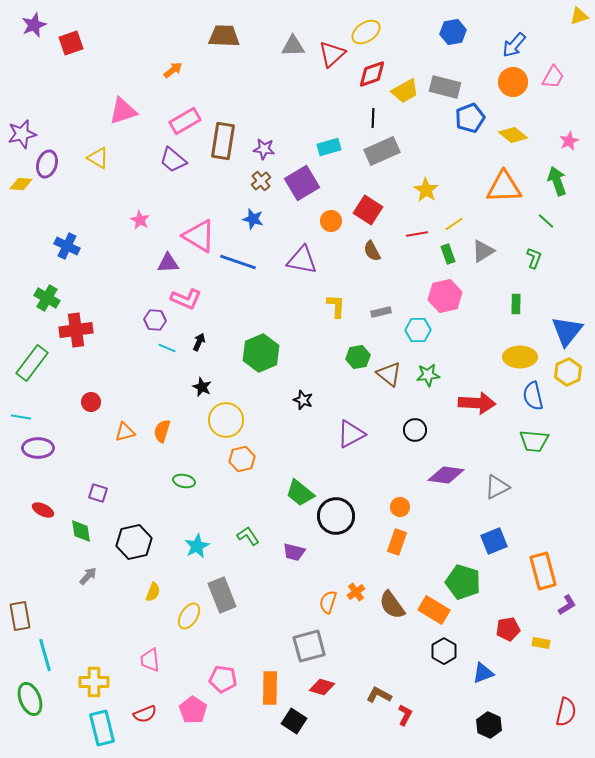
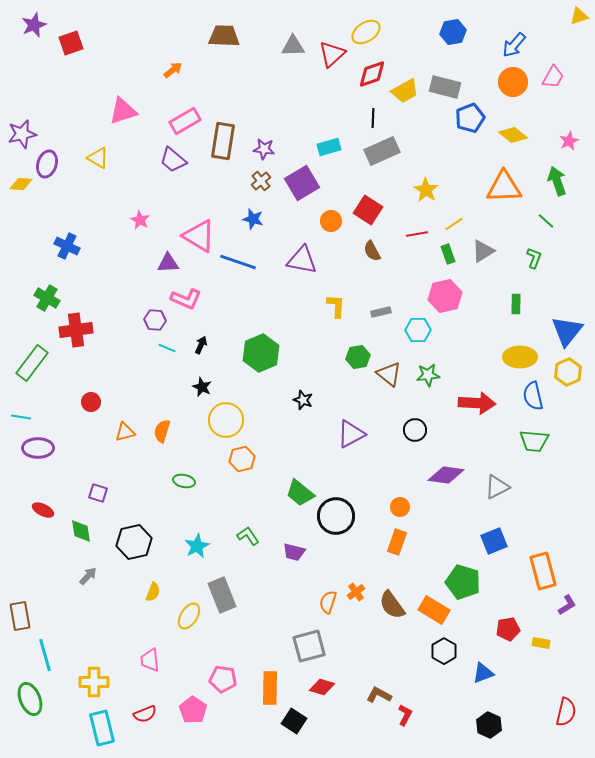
black arrow at (199, 342): moved 2 px right, 3 px down
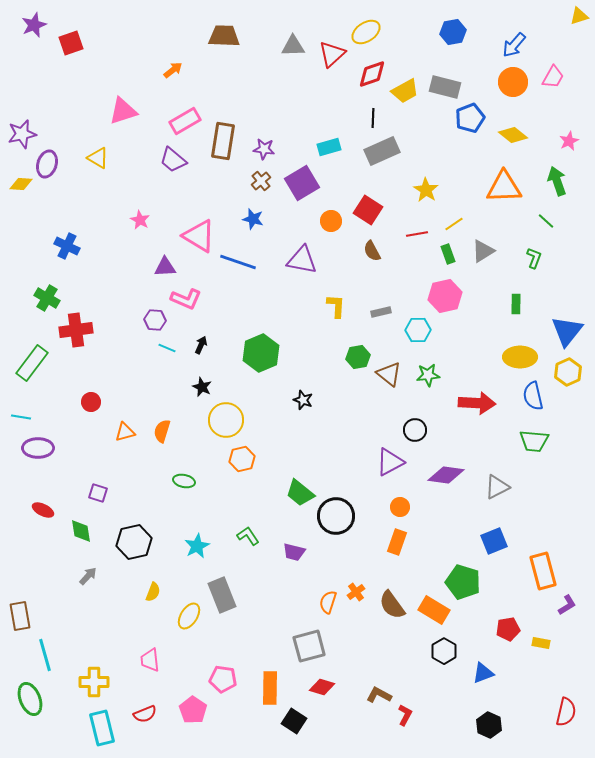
purple triangle at (168, 263): moved 3 px left, 4 px down
purple triangle at (351, 434): moved 39 px right, 28 px down
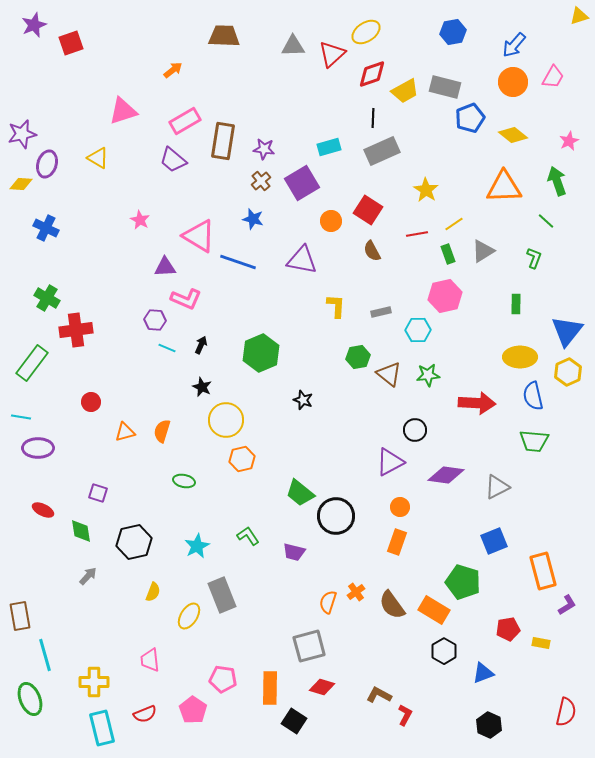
blue cross at (67, 246): moved 21 px left, 18 px up
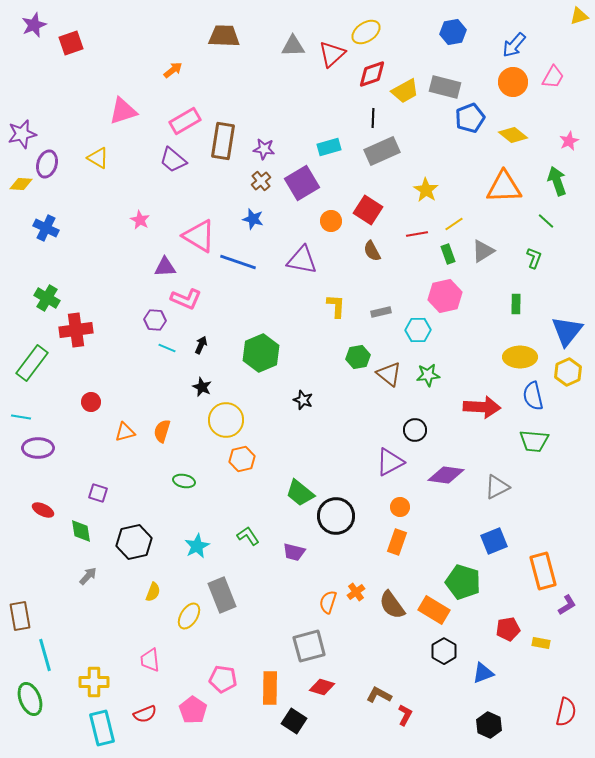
red arrow at (477, 403): moved 5 px right, 4 px down
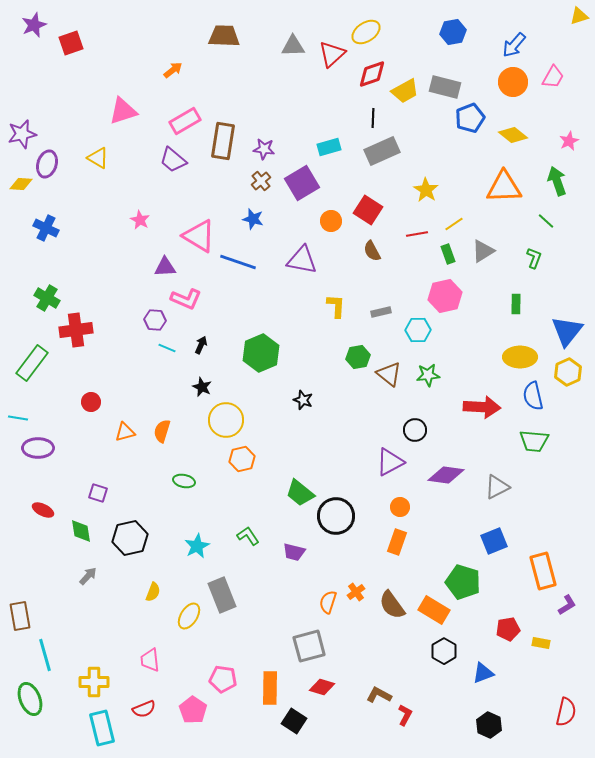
cyan line at (21, 417): moved 3 px left, 1 px down
black hexagon at (134, 542): moved 4 px left, 4 px up
red semicircle at (145, 714): moved 1 px left, 5 px up
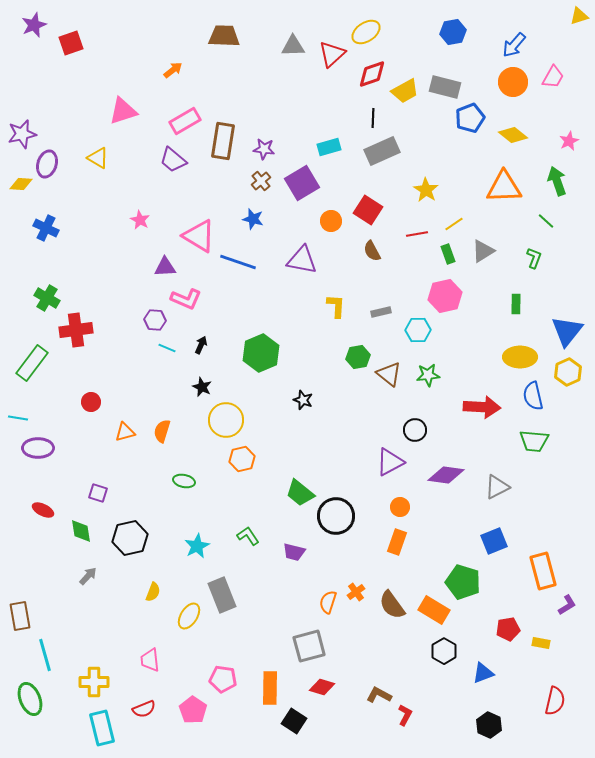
red semicircle at (566, 712): moved 11 px left, 11 px up
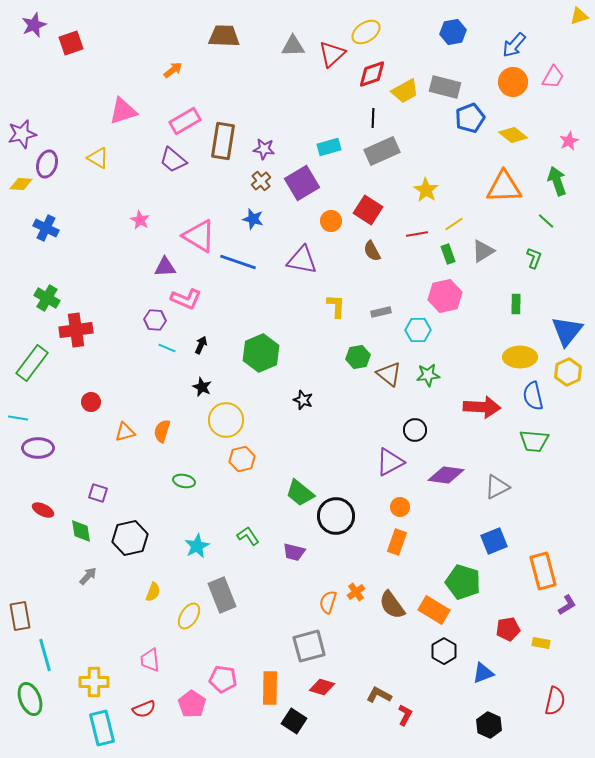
pink pentagon at (193, 710): moved 1 px left, 6 px up
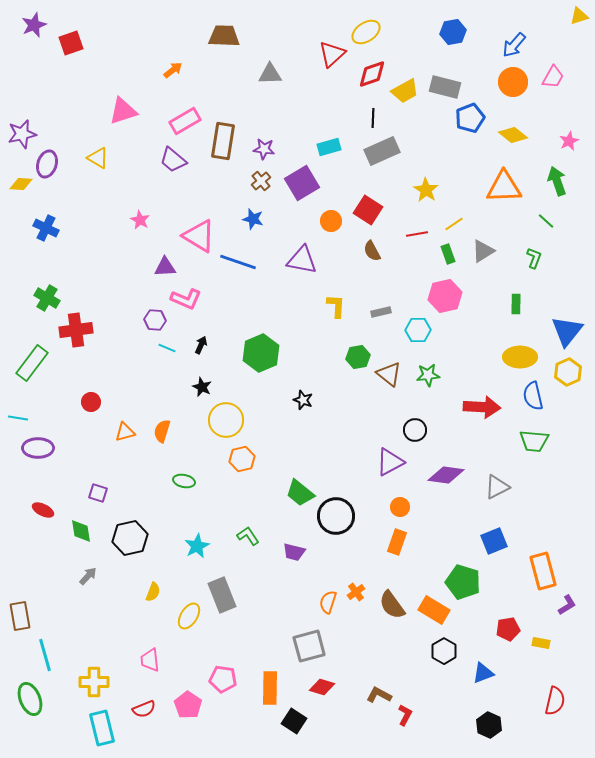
gray triangle at (293, 46): moved 23 px left, 28 px down
pink pentagon at (192, 704): moved 4 px left, 1 px down
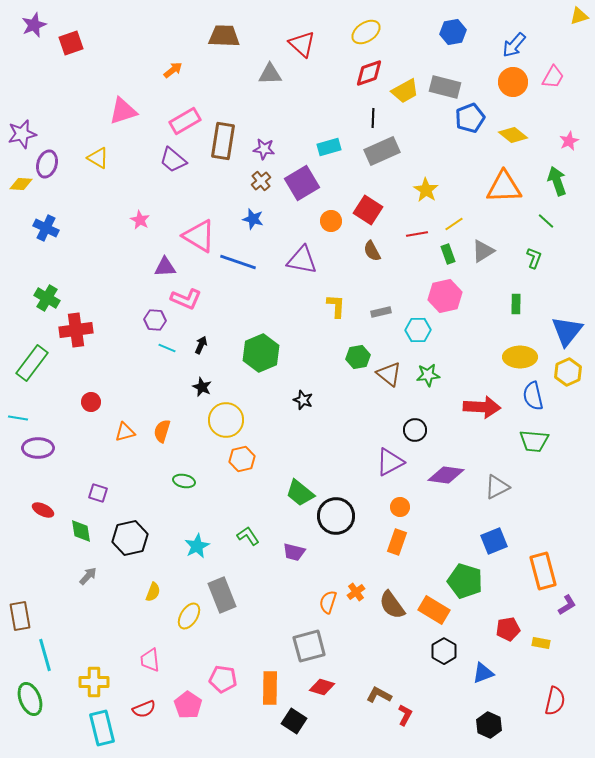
red triangle at (332, 54): moved 30 px left, 10 px up; rotated 36 degrees counterclockwise
red diamond at (372, 74): moved 3 px left, 1 px up
green pentagon at (463, 582): moved 2 px right, 1 px up
